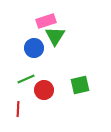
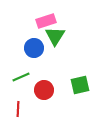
green line: moved 5 px left, 2 px up
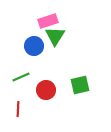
pink rectangle: moved 2 px right
blue circle: moved 2 px up
red circle: moved 2 px right
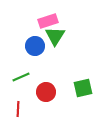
blue circle: moved 1 px right
green square: moved 3 px right, 3 px down
red circle: moved 2 px down
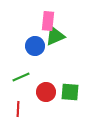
pink rectangle: rotated 66 degrees counterclockwise
green triangle: rotated 35 degrees clockwise
green square: moved 13 px left, 4 px down; rotated 18 degrees clockwise
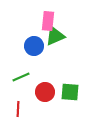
blue circle: moved 1 px left
red circle: moved 1 px left
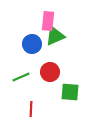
blue circle: moved 2 px left, 2 px up
red circle: moved 5 px right, 20 px up
red line: moved 13 px right
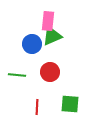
green triangle: moved 3 px left
green line: moved 4 px left, 2 px up; rotated 30 degrees clockwise
green square: moved 12 px down
red line: moved 6 px right, 2 px up
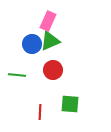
pink rectangle: rotated 18 degrees clockwise
green triangle: moved 2 px left, 5 px down
red circle: moved 3 px right, 2 px up
red line: moved 3 px right, 5 px down
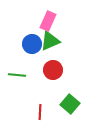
green square: rotated 36 degrees clockwise
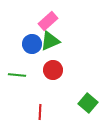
pink rectangle: rotated 24 degrees clockwise
green square: moved 18 px right, 1 px up
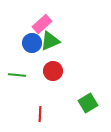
pink rectangle: moved 6 px left, 3 px down
blue circle: moved 1 px up
red circle: moved 1 px down
green square: rotated 18 degrees clockwise
red line: moved 2 px down
